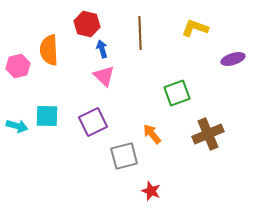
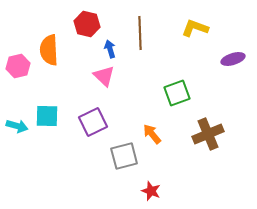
blue arrow: moved 8 px right
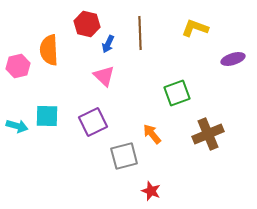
blue arrow: moved 2 px left, 5 px up; rotated 138 degrees counterclockwise
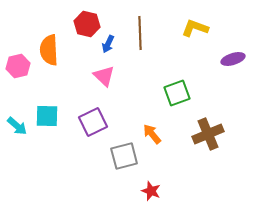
cyan arrow: rotated 25 degrees clockwise
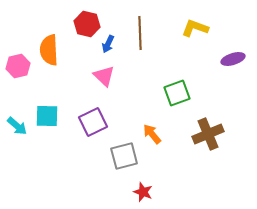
red star: moved 8 px left, 1 px down
